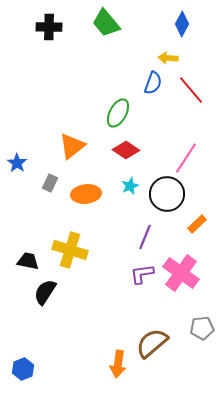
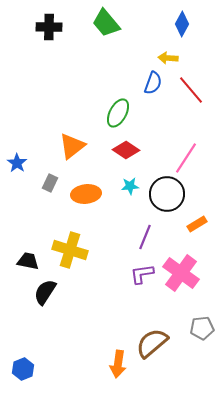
cyan star: rotated 18 degrees clockwise
orange rectangle: rotated 12 degrees clockwise
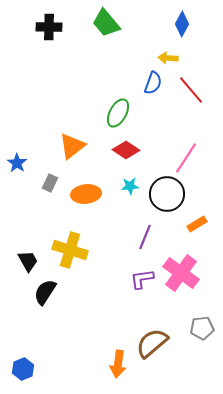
black trapezoid: rotated 50 degrees clockwise
purple L-shape: moved 5 px down
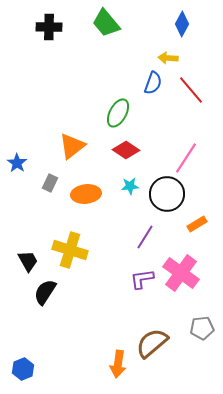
purple line: rotated 10 degrees clockwise
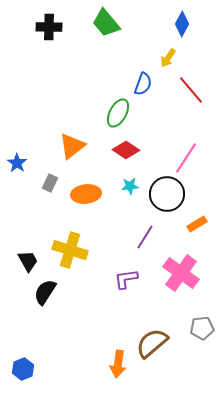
yellow arrow: rotated 60 degrees counterclockwise
blue semicircle: moved 10 px left, 1 px down
purple L-shape: moved 16 px left
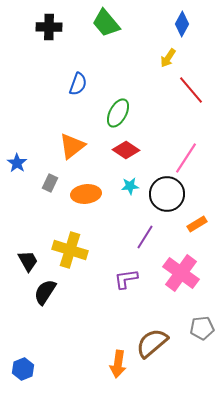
blue semicircle: moved 65 px left
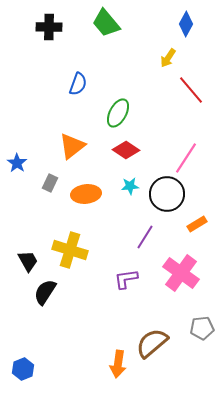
blue diamond: moved 4 px right
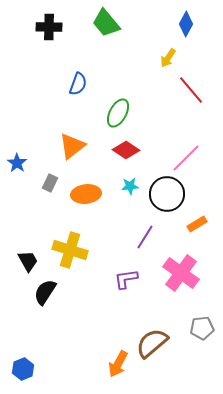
pink line: rotated 12 degrees clockwise
orange arrow: rotated 20 degrees clockwise
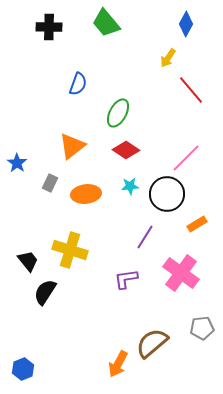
black trapezoid: rotated 10 degrees counterclockwise
